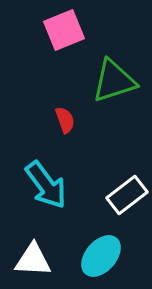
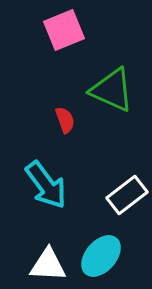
green triangle: moved 2 px left, 9 px down; rotated 42 degrees clockwise
white triangle: moved 15 px right, 5 px down
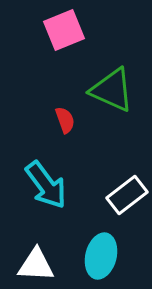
cyan ellipse: rotated 27 degrees counterclockwise
white triangle: moved 12 px left
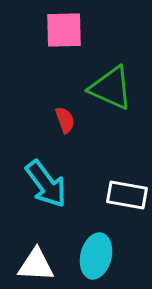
pink square: rotated 21 degrees clockwise
green triangle: moved 1 px left, 2 px up
cyan arrow: moved 1 px up
white rectangle: rotated 48 degrees clockwise
cyan ellipse: moved 5 px left
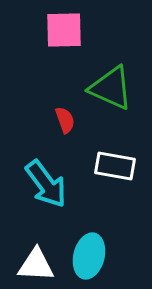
white rectangle: moved 12 px left, 29 px up
cyan ellipse: moved 7 px left
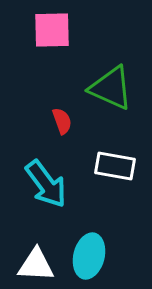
pink square: moved 12 px left
red semicircle: moved 3 px left, 1 px down
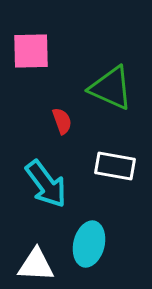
pink square: moved 21 px left, 21 px down
cyan ellipse: moved 12 px up
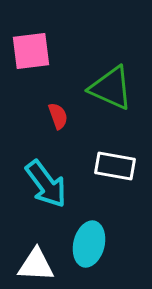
pink square: rotated 6 degrees counterclockwise
red semicircle: moved 4 px left, 5 px up
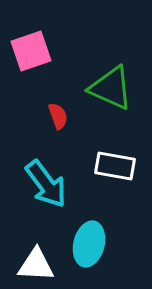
pink square: rotated 12 degrees counterclockwise
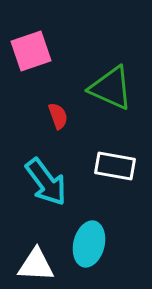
cyan arrow: moved 2 px up
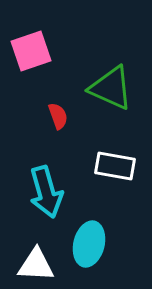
cyan arrow: moved 10 px down; rotated 21 degrees clockwise
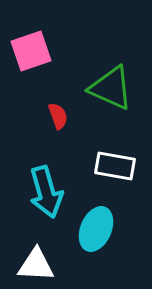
cyan ellipse: moved 7 px right, 15 px up; rotated 9 degrees clockwise
